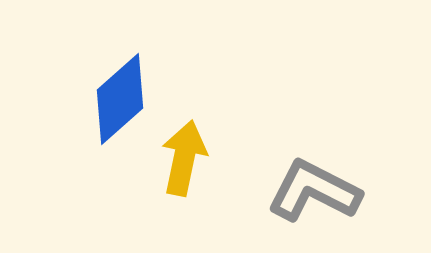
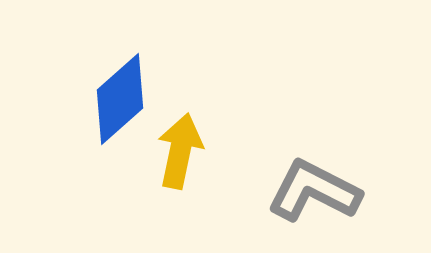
yellow arrow: moved 4 px left, 7 px up
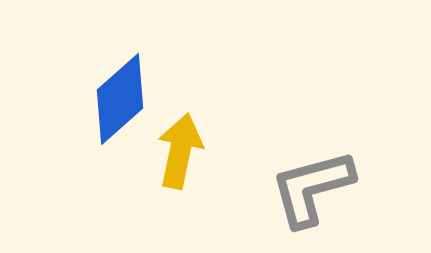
gray L-shape: moved 2 px left, 3 px up; rotated 42 degrees counterclockwise
